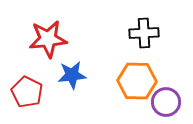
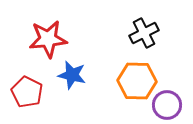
black cross: rotated 24 degrees counterclockwise
blue star: rotated 20 degrees clockwise
purple circle: moved 1 px right, 3 px down
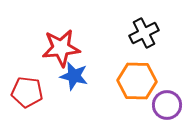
red star: moved 13 px right, 9 px down
blue star: moved 2 px right, 1 px down
red pentagon: rotated 20 degrees counterclockwise
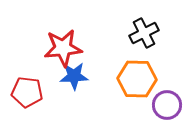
red star: moved 2 px right
blue star: rotated 16 degrees counterclockwise
orange hexagon: moved 2 px up
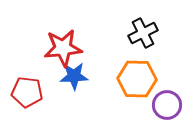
black cross: moved 1 px left
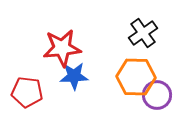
black cross: rotated 8 degrees counterclockwise
red star: moved 1 px left
orange hexagon: moved 1 px left, 2 px up
purple circle: moved 10 px left, 10 px up
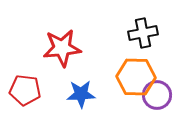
black cross: rotated 24 degrees clockwise
blue star: moved 7 px right, 18 px down
red pentagon: moved 2 px left, 2 px up
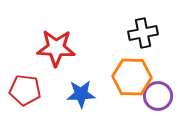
red star: moved 6 px left; rotated 9 degrees clockwise
orange hexagon: moved 4 px left
purple circle: moved 1 px right, 1 px down
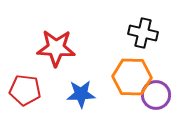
black cross: rotated 24 degrees clockwise
purple circle: moved 2 px left, 1 px up
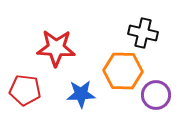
orange hexagon: moved 9 px left, 6 px up
